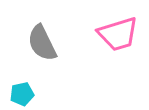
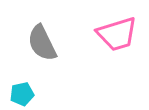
pink trapezoid: moved 1 px left
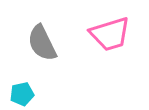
pink trapezoid: moved 7 px left
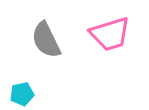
gray semicircle: moved 4 px right, 3 px up
